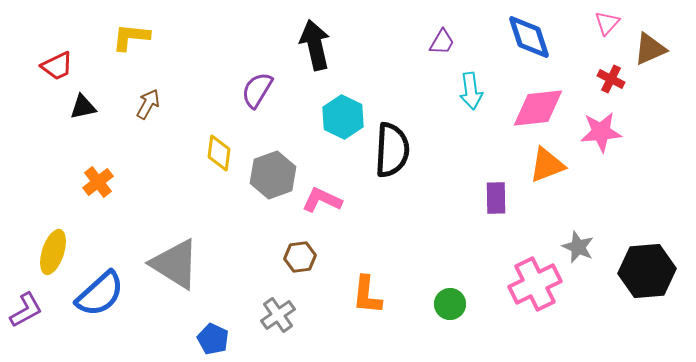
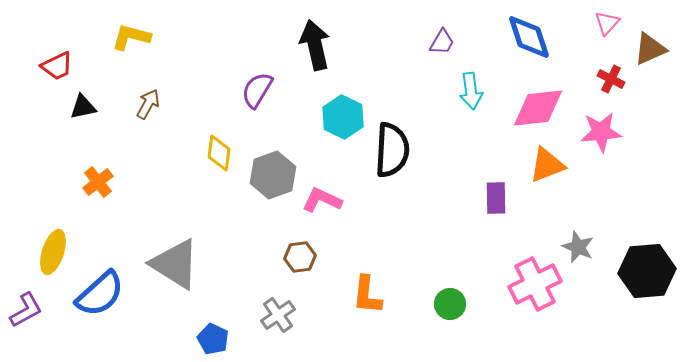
yellow L-shape: rotated 9 degrees clockwise
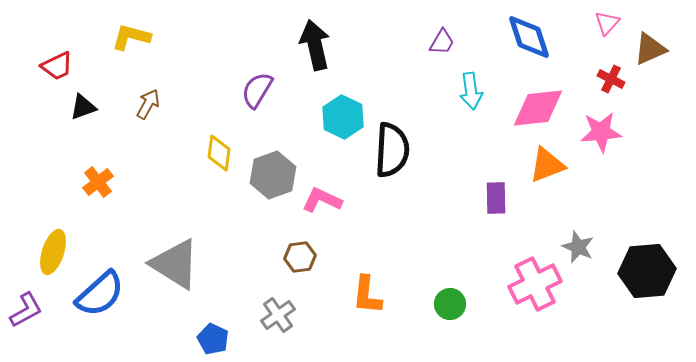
black triangle: rotated 8 degrees counterclockwise
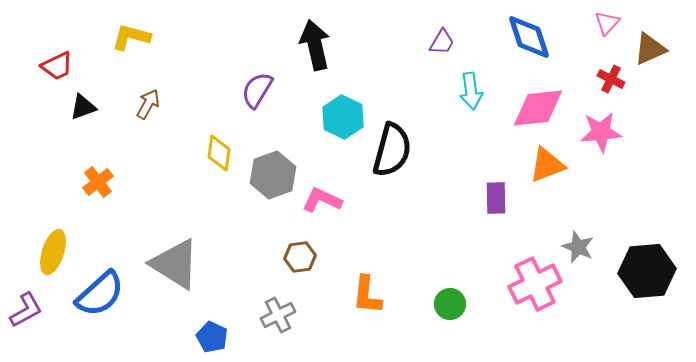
black semicircle: rotated 12 degrees clockwise
gray cross: rotated 8 degrees clockwise
blue pentagon: moved 1 px left, 2 px up
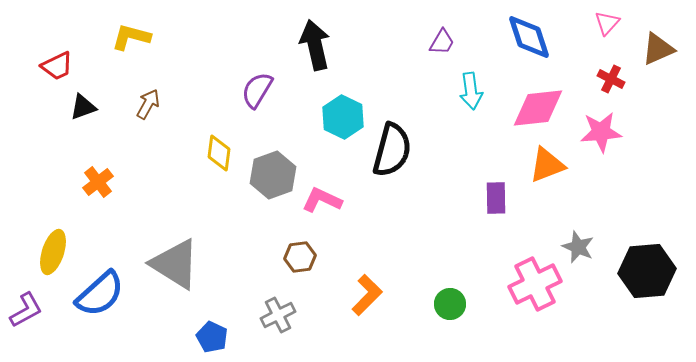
brown triangle: moved 8 px right
orange L-shape: rotated 141 degrees counterclockwise
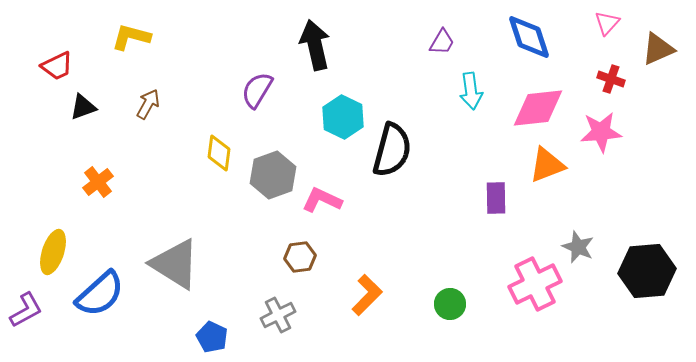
red cross: rotated 8 degrees counterclockwise
